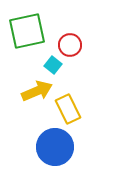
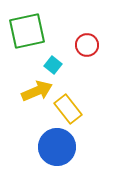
red circle: moved 17 px right
yellow rectangle: rotated 12 degrees counterclockwise
blue circle: moved 2 px right
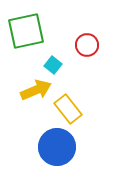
green square: moved 1 px left
yellow arrow: moved 1 px left, 1 px up
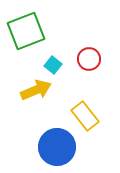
green square: rotated 9 degrees counterclockwise
red circle: moved 2 px right, 14 px down
yellow rectangle: moved 17 px right, 7 px down
